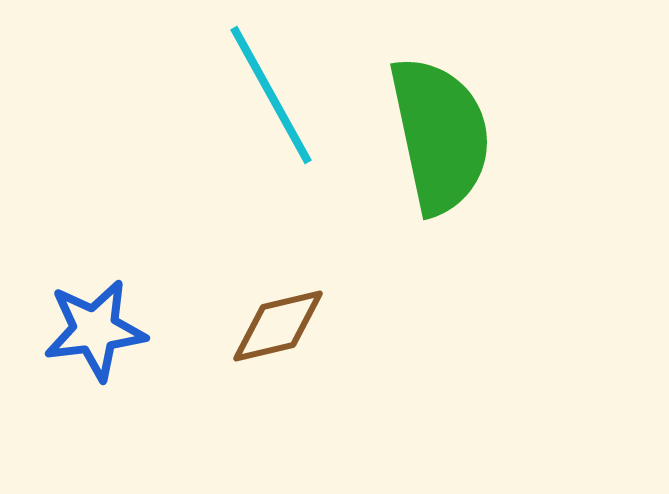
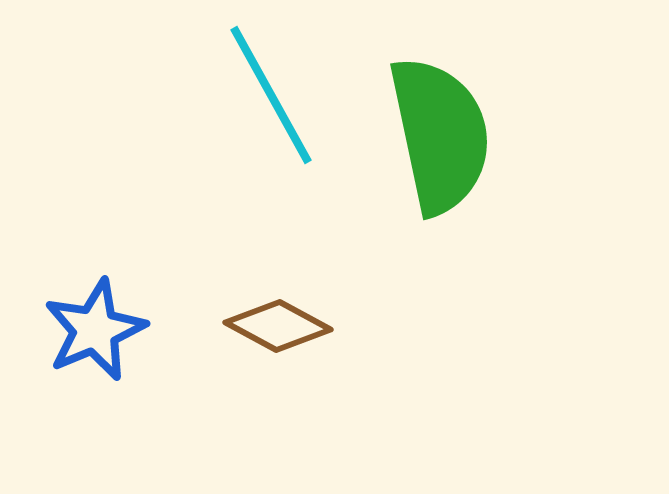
brown diamond: rotated 42 degrees clockwise
blue star: rotated 16 degrees counterclockwise
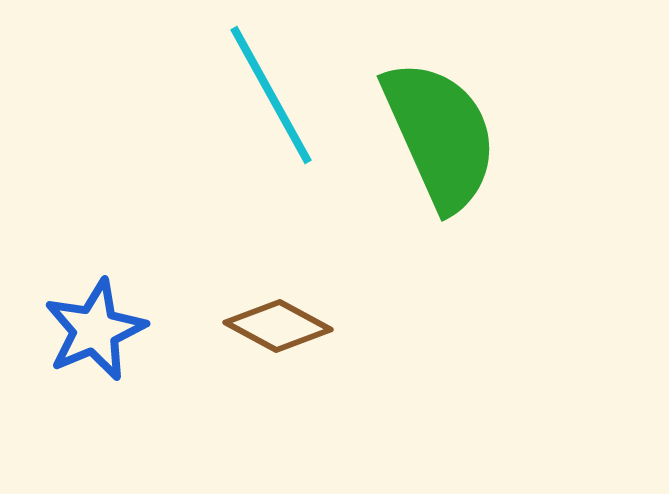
green semicircle: rotated 12 degrees counterclockwise
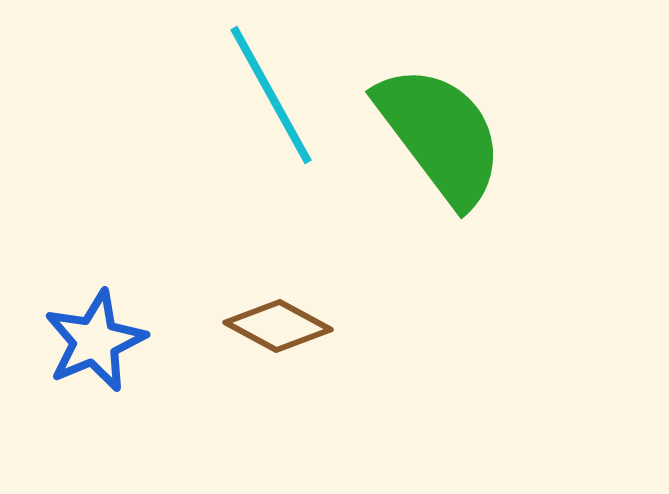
green semicircle: rotated 13 degrees counterclockwise
blue star: moved 11 px down
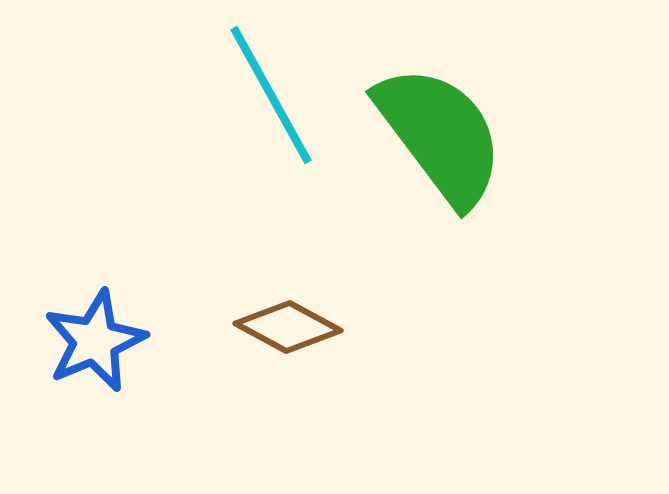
brown diamond: moved 10 px right, 1 px down
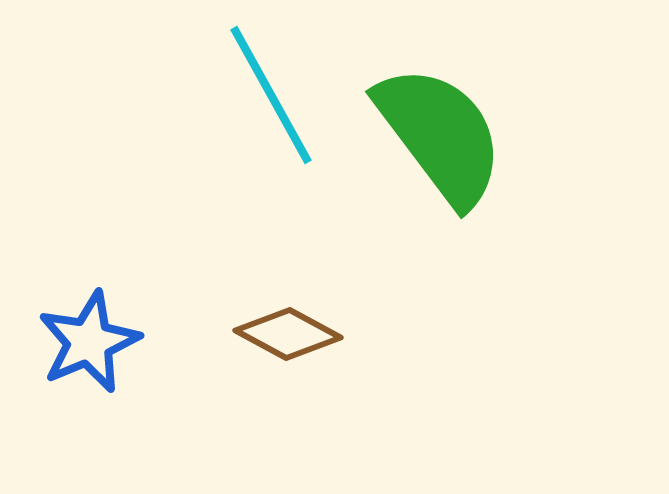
brown diamond: moved 7 px down
blue star: moved 6 px left, 1 px down
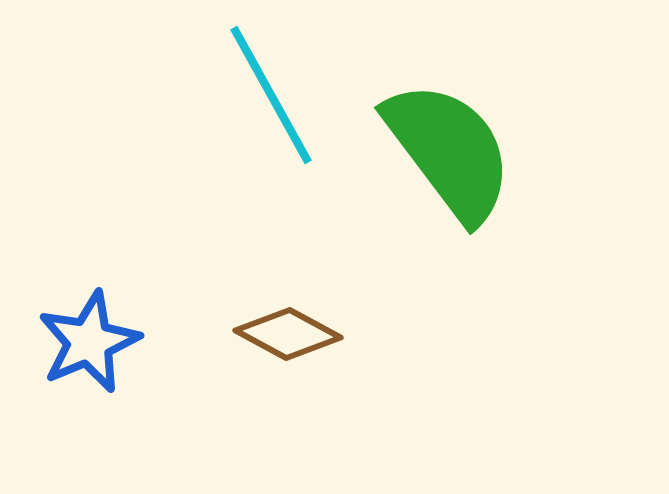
green semicircle: moved 9 px right, 16 px down
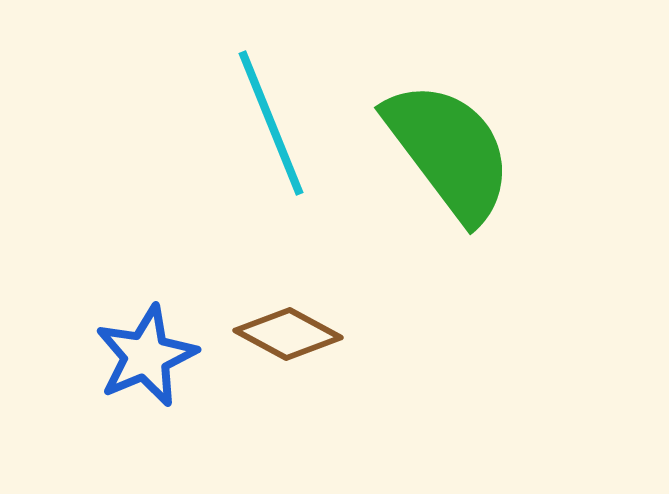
cyan line: moved 28 px down; rotated 7 degrees clockwise
blue star: moved 57 px right, 14 px down
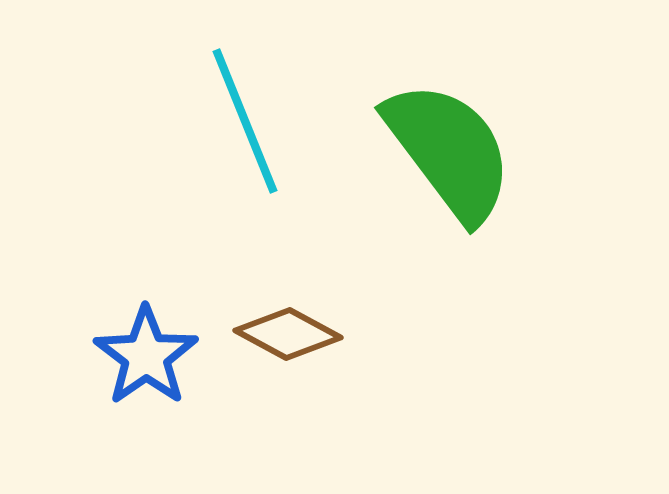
cyan line: moved 26 px left, 2 px up
blue star: rotated 12 degrees counterclockwise
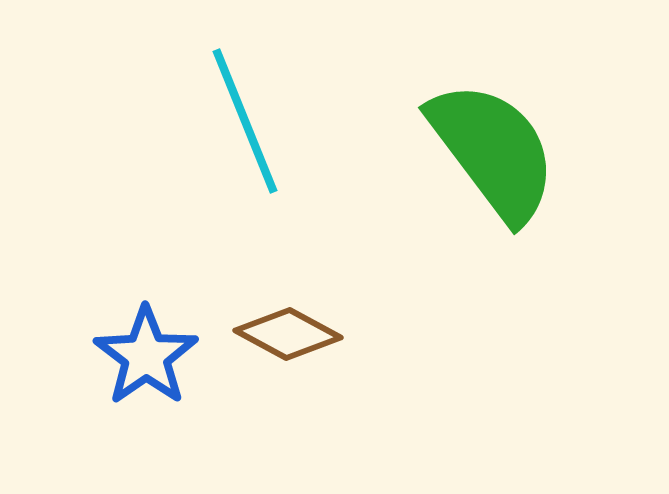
green semicircle: moved 44 px right
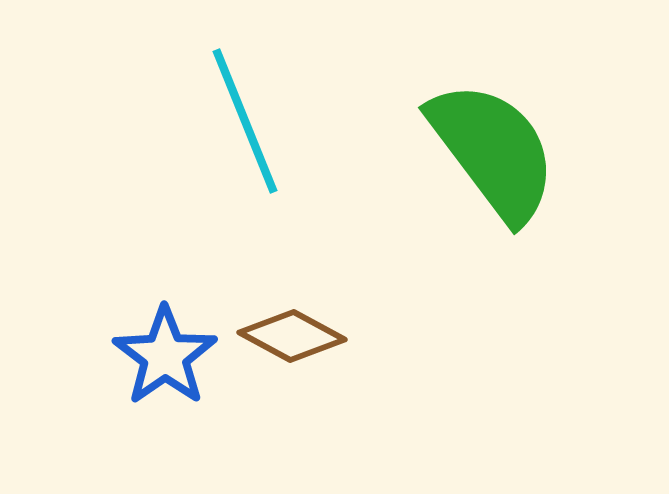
brown diamond: moved 4 px right, 2 px down
blue star: moved 19 px right
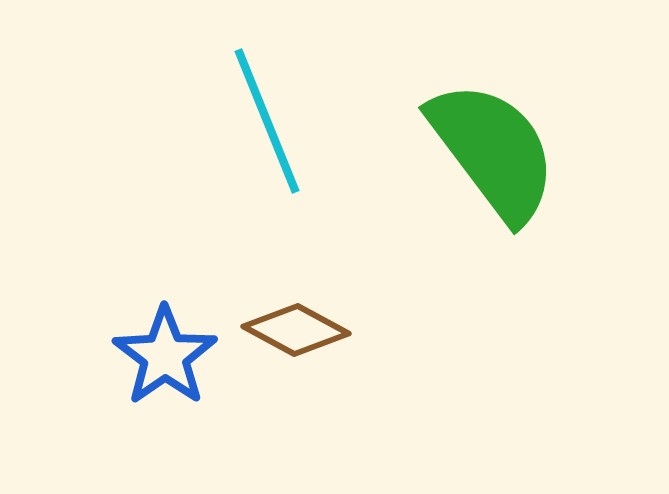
cyan line: moved 22 px right
brown diamond: moved 4 px right, 6 px up
